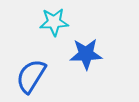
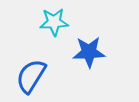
blue star: moved 3 px right, 2 px up
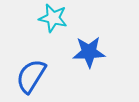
cyan star: moved 1 px left, 4 px up; rotated 16 degrees clockwise
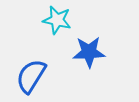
cyan star: moved 4 px right, 2 px down
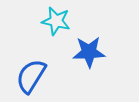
cyan star: moved 1 px left, 1 px down
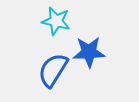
blue semicircle: moved 22 px right, 6 px up
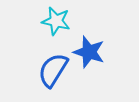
blue star: rotated 20 degrees clockwise
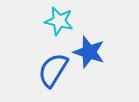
cyan star: moved 3 px right
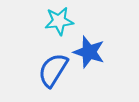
cyan star: rotated 20 degrees counterclockwise
